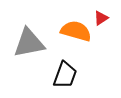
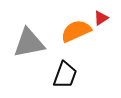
orange semicircle: rotated 40 degrees counterclockwise
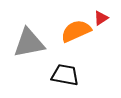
black trapezoid: rotated 100 degrees counterclockwise
